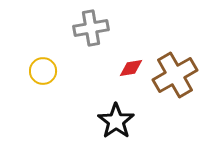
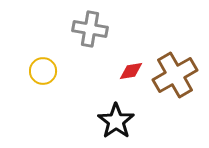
gray cross: moved 1 px left, 1 px down; rotated 20 degrees clockwise
red diamond: moved 3 px down
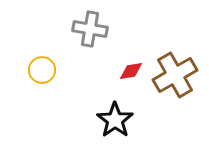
yellow circle: moved 1 px left, 1 px up
black star: moved 1 px left, 1 px up
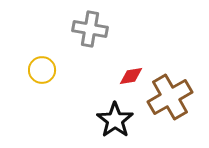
red diamond: moved 5 px down
brown cross: moved 5 px left, 22 px down
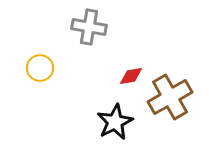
gray cross: moved 1 px left, 2 px up
yellow circle: moved 2 px left, 2 px up
black star: moved 2 px down; rotated 9 degrees clockwise
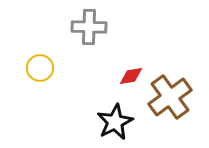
gray cross: rotated 8 degrees counterclockwise
brown cross: rotated 6 degrees counterclockwise
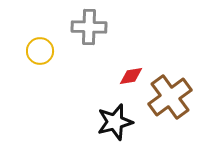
yellow circle: moved 17 px up
black star: rotated 12 degrees clockwise
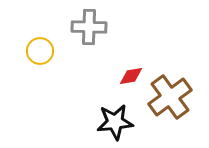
black star: rotated 9 degrees clockwise
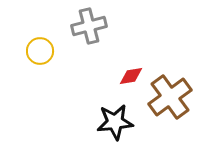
gray cross: moved 1 px up; rotated 16 degrees counterclockwise
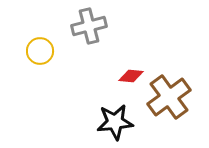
red diamond: rotated 15 degrees clockwise
brown cross: moved 1 px left
